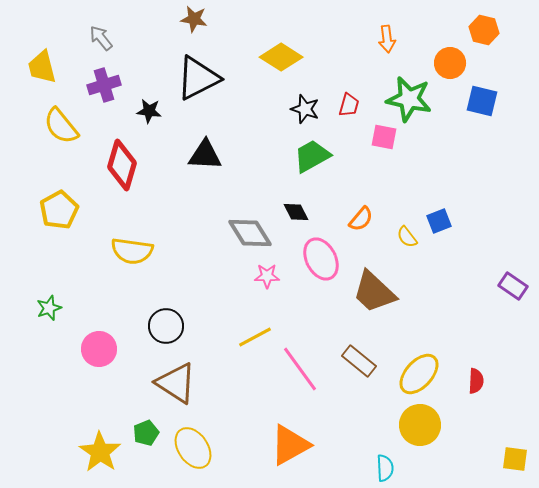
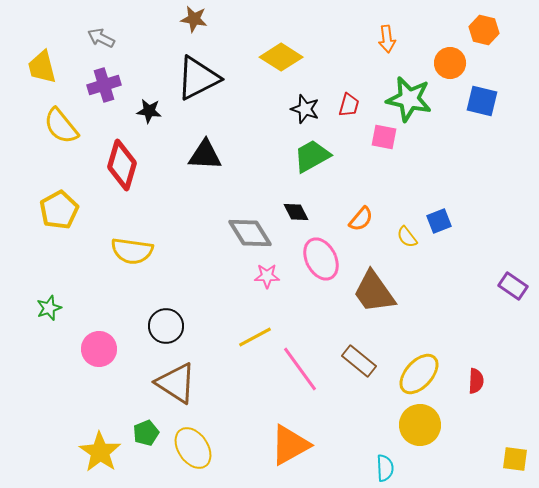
gray arrow at (101, 38): rotated 24 degrees counterclockwise
brown trapezoid at (374, 292): rotated 12 degrees clockwise
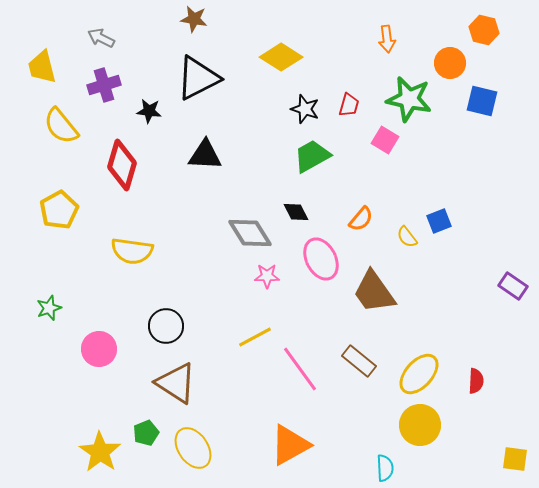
pink square at (384, 137): moved 1 px right, 3 px down; rotated 20 degrees clockwise
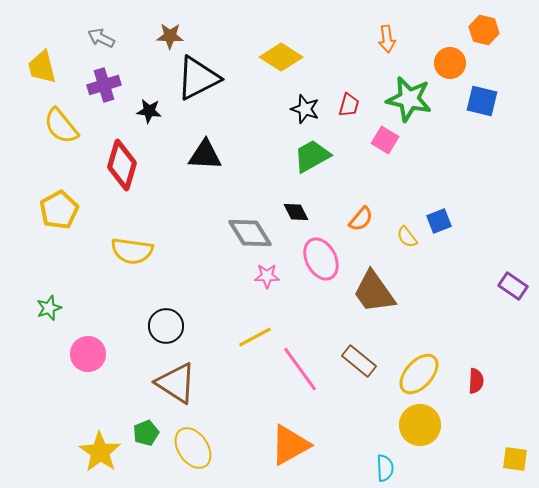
brown star at (194, 19): moved 24 px left, 17 px down; rotated 8 degrees counterclockwise
pink circle at (99, 349): moved 11 px left, 5 px down
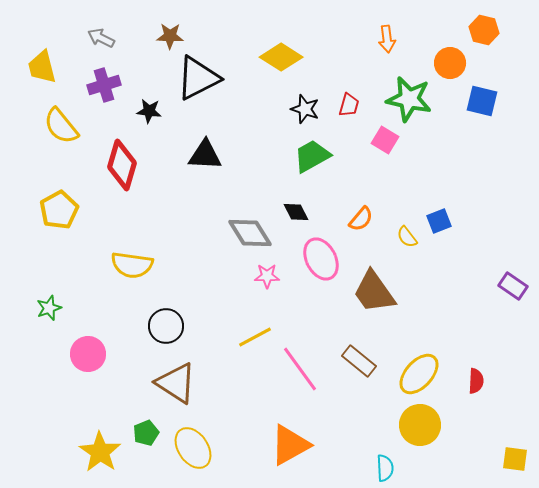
yellow semicircle at (132, 251): moved 14 px down
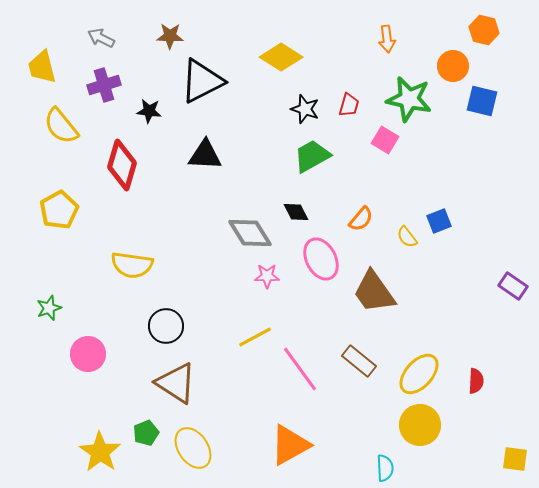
orange circle at (450, 63): moved 3 px right, 3 px down
black triangle at (198, 78): moved 4 px right, 3 px down
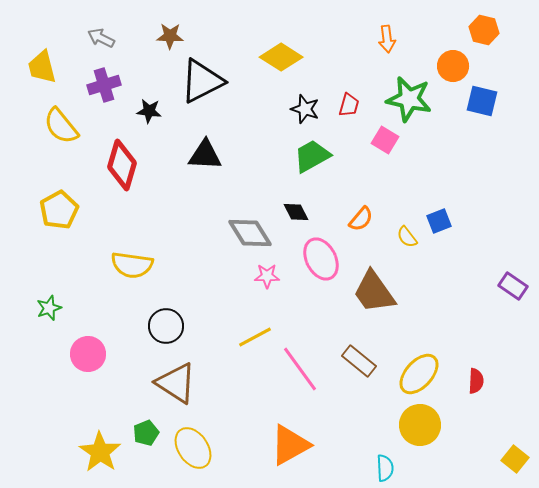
yellow square at (515, 459): rotated 32 degrees clockwise
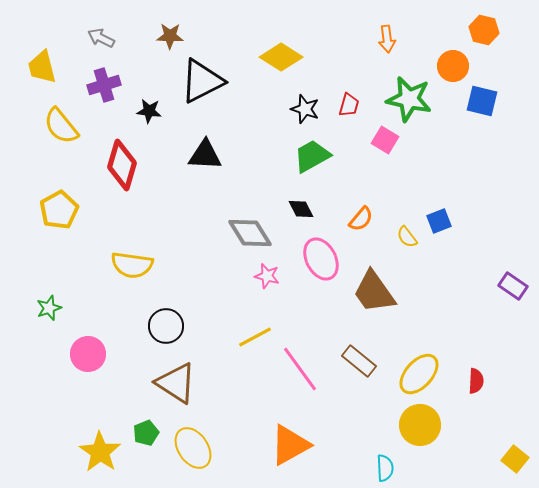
black diamond at (296, 212): moved 5 px right, 3 px up
pink star at (267, 276): rotated 15 degrees clockwise
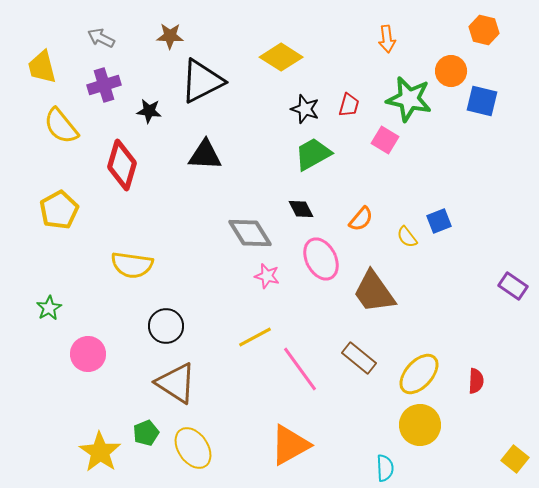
orange circle at (453, 66): moved 2 px left, 5 px down
green trapezoid at (312, 156): moved 1 px right, 2 px up
green star at (49, 308): rotated 10 degrees counterclockwise
brown rectangle at (359, 361): moved 3 px up
